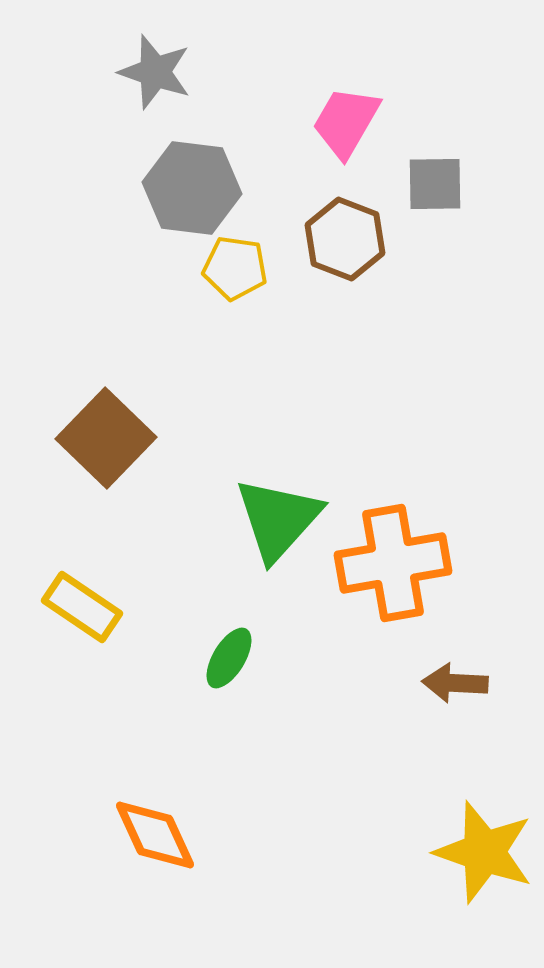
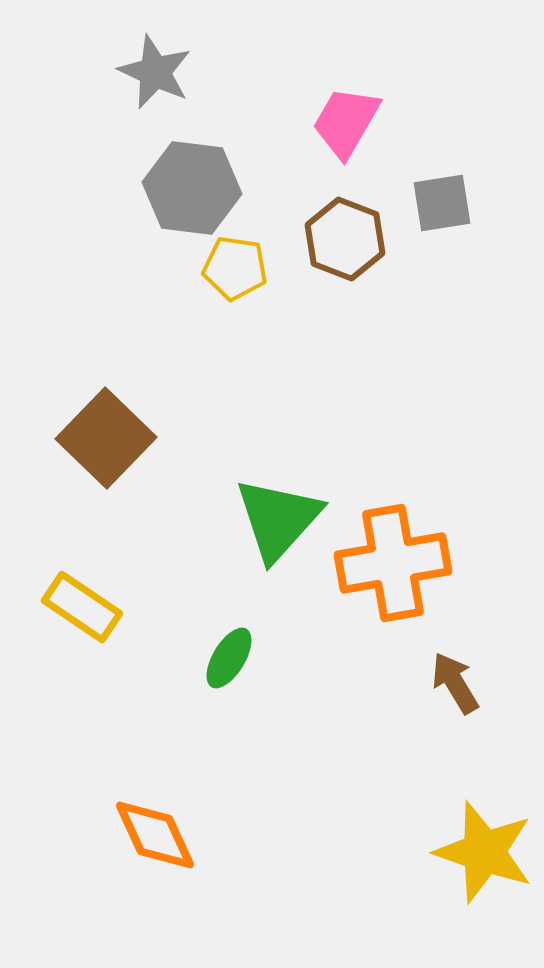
gray star: rotated 6 degrees clockwise
gray square: moved 7 px right, 19 px down; rotated 8 degrees counterclockwise
brown arrow: rotated 56 degrees clockwise
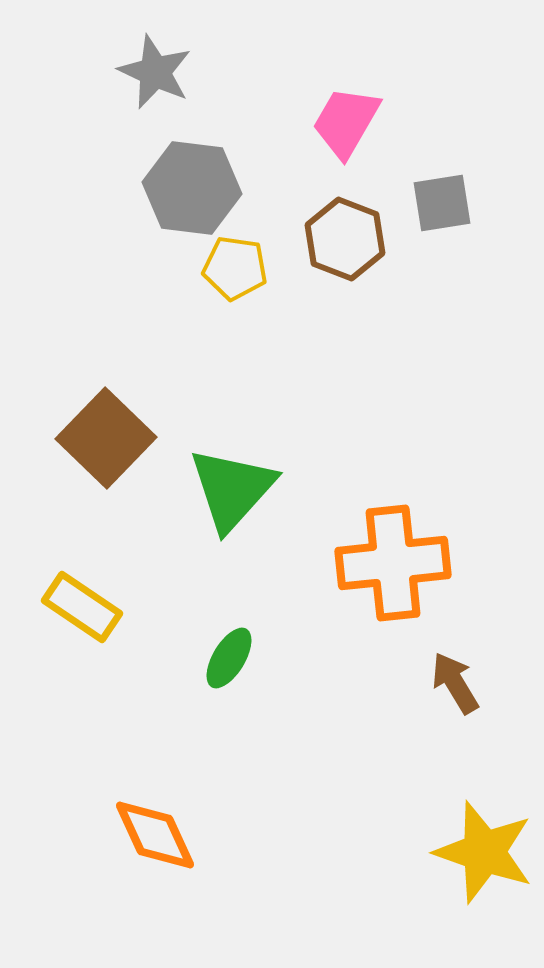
green triangle: moved 46 px left, 30 px up
orange cross: rotated 4 degrees clockwise
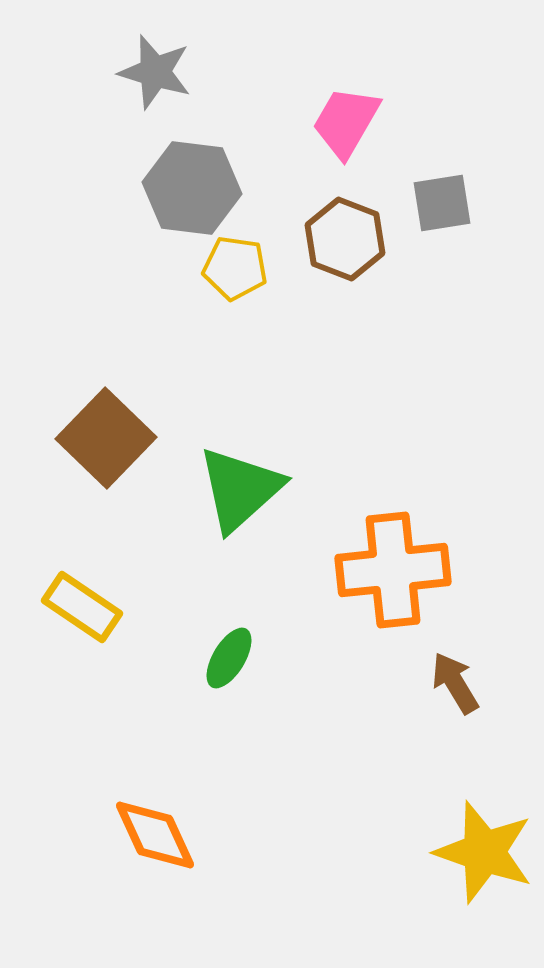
gray star: rotated 8 degrees counterclockwise
green triangle: moved 8 px right; rotated 6 degrees clockwise
orange cross: moved 7 px down
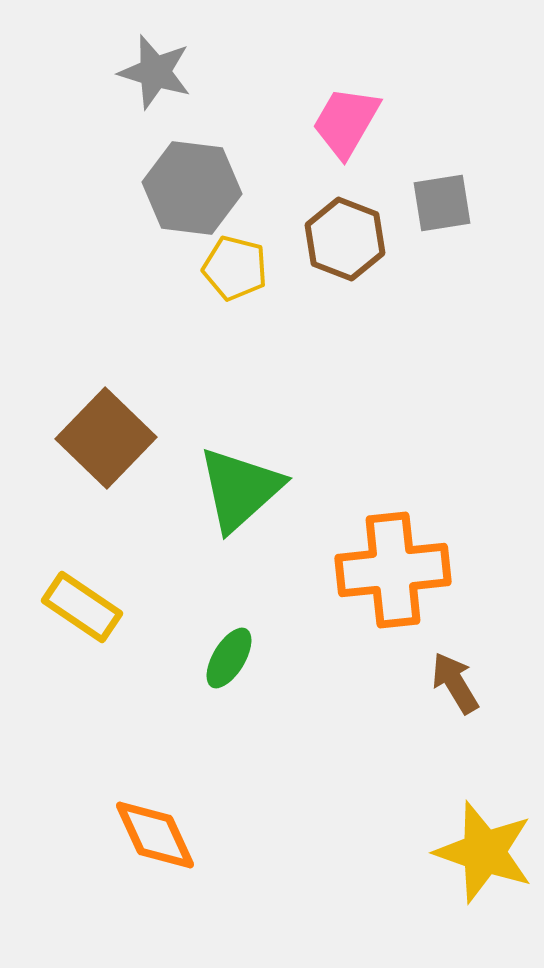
yellow pentagon: rotated 6 degrees clockwise
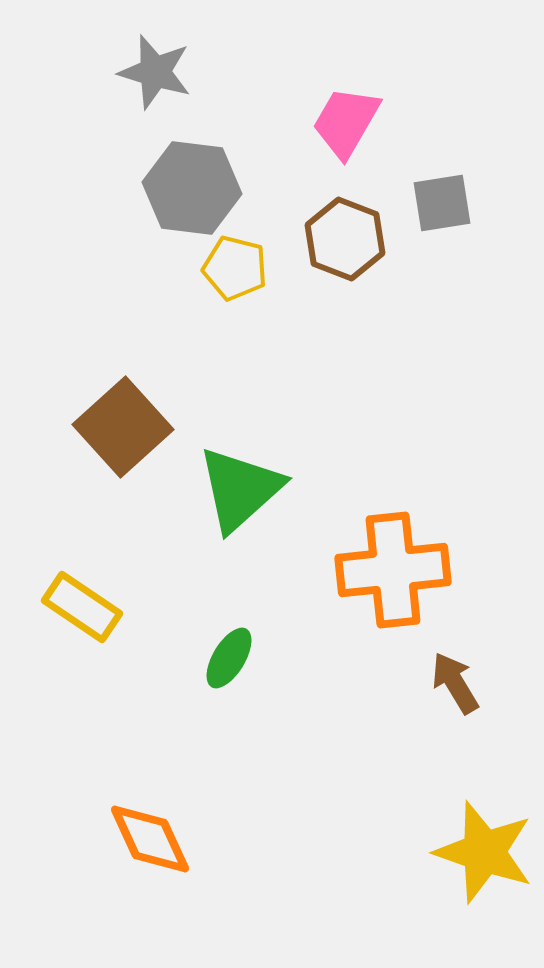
brown square: moved 17 px right, 11 px up; rotated 4 degrees clockwise
orange diamond: moved 5 px left, 4 px down
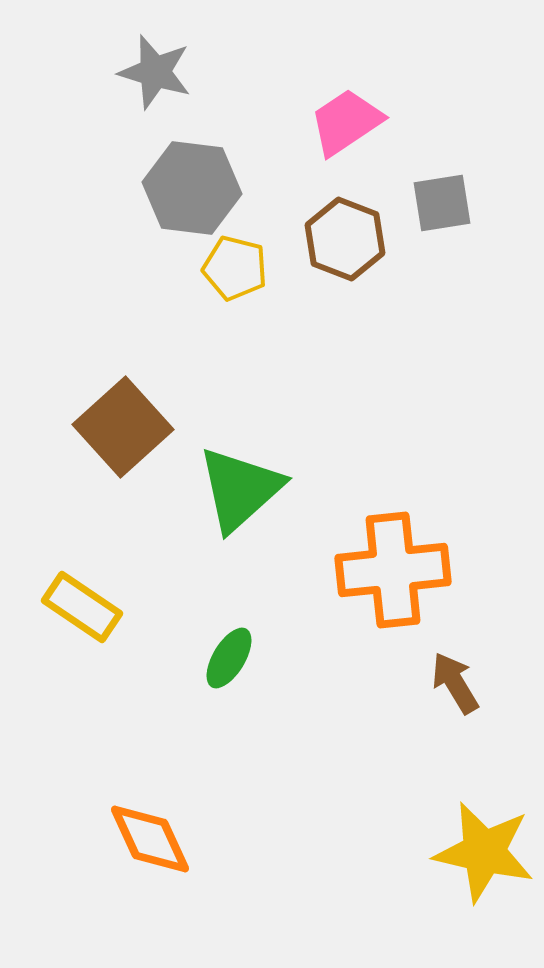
pink trapezoid: rotated 26 degrees clockwise
yellow star: rotated 6 degrees counterclockwise
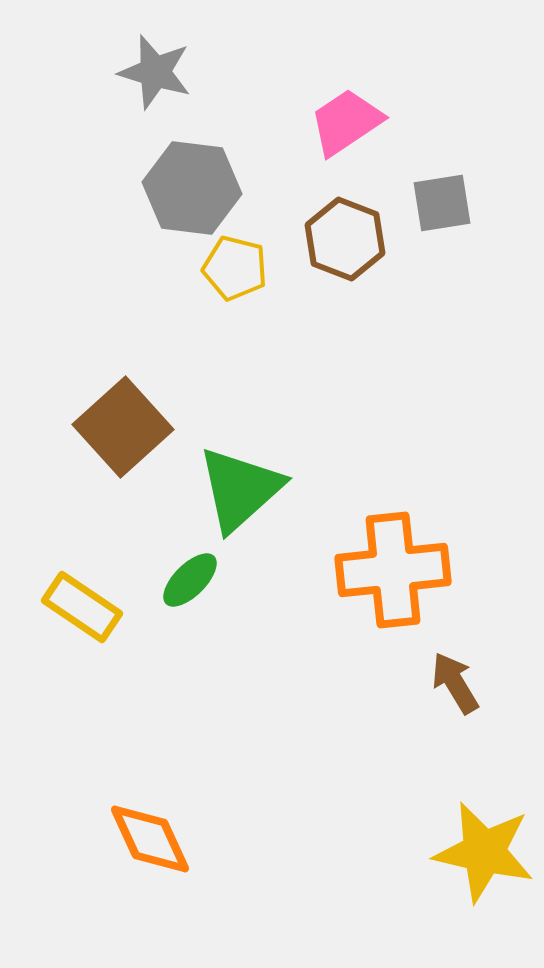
green ellipse: moved 39 px left, 78 px up; rotated 14 degrees clockwise
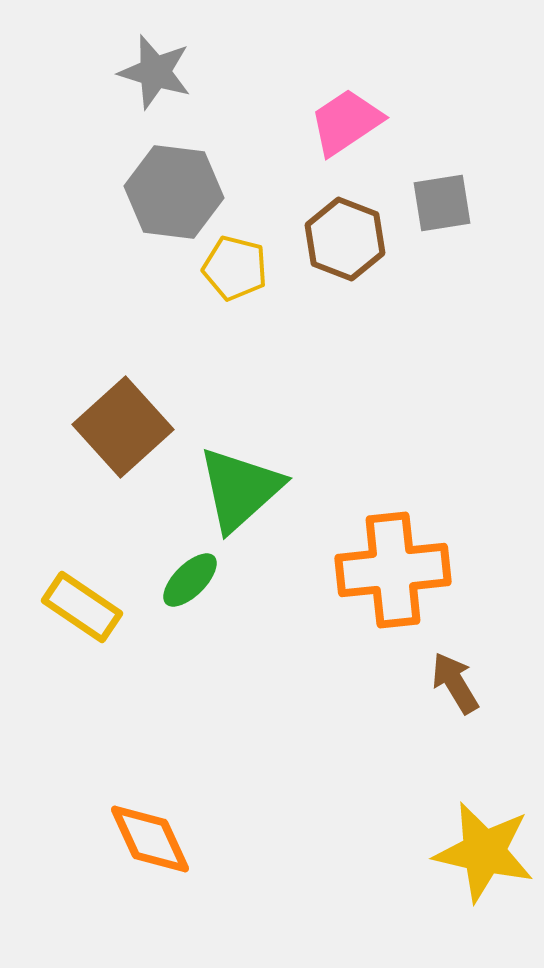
gray hexagon: moved 18 px left, 4 px down
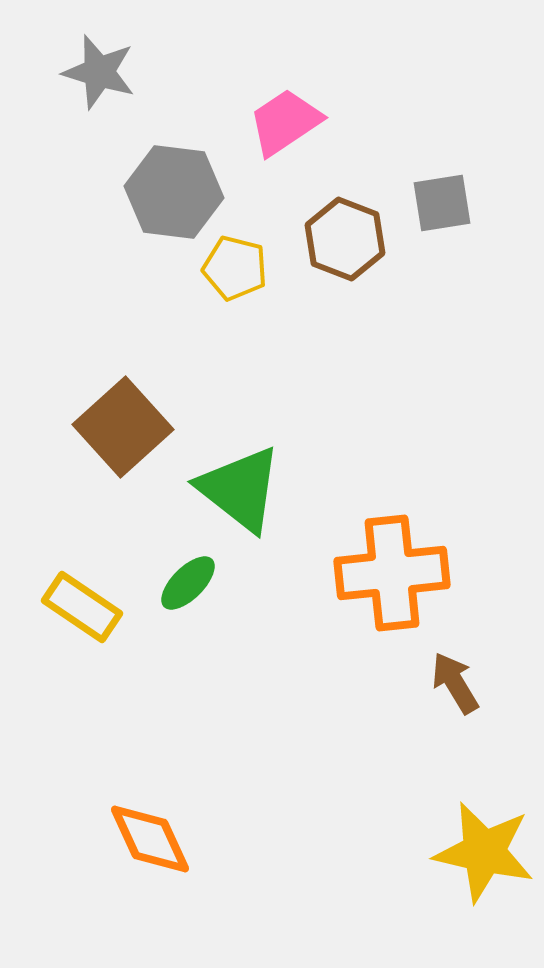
gray star: moved 56 px left
pink trapezoid: moved 61 px left
green triangle: rotated 40 degrees counterclockwise
orange cross: moved 1 px left, 3 px down
green ellipse: moved 2 px left, 3 px down
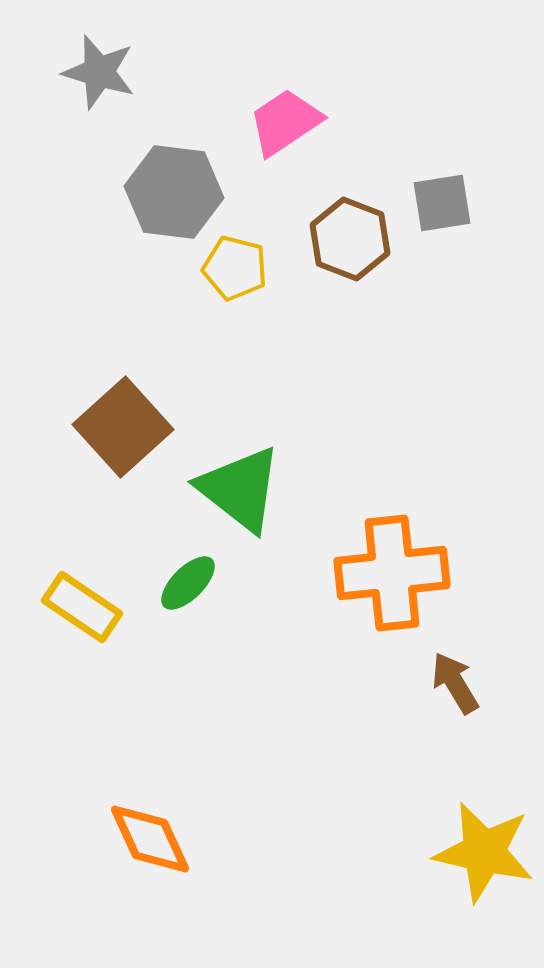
brown hexagon: moved 5 px right
